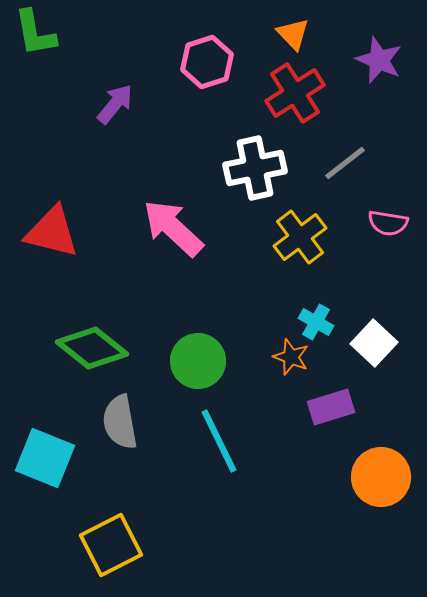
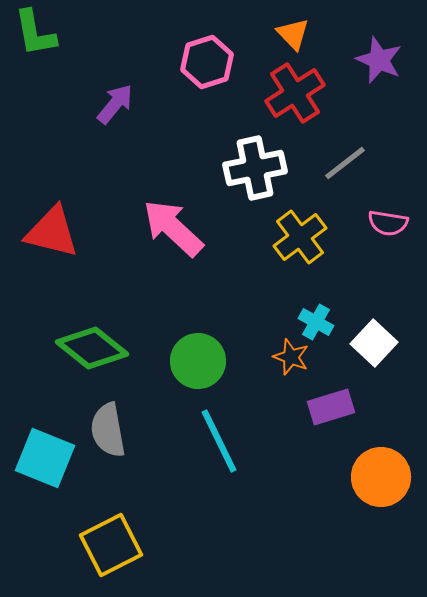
gray semicircle: moved 12 px left, 8 px down
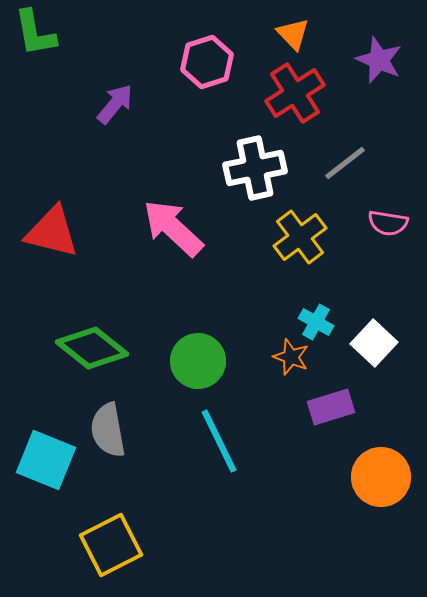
cyan square: moved 1 px right, 2 px down
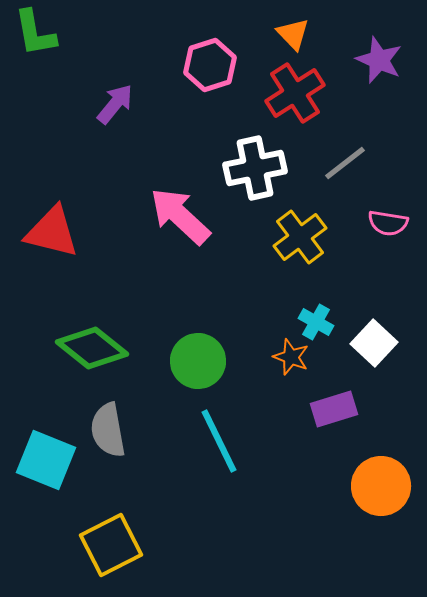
pink hexagon: moved 3 px right, 3 px down
pink arrow: moved 7 px right, 12 px up
purple rectangle: moved 3 px right, 2 px down
orange circle: moved 9 px down
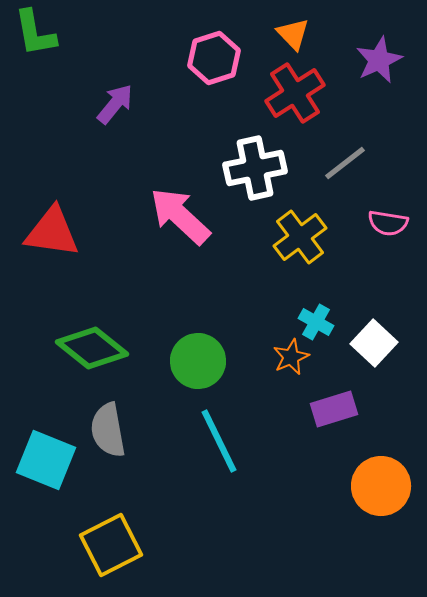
purple star: rotated 24 degrees clockwise
pink hexagon: moved 4 px right, 7 px up
red triangle: rotated 6 degrees counterclockwise
orange star: rotated 27 degrees clockwise
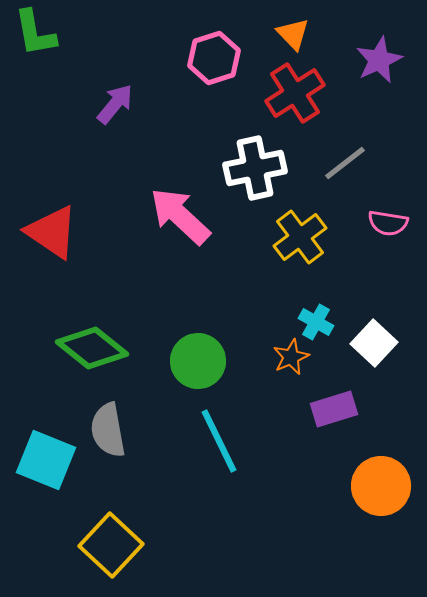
red triangle: rotated 26 degrees clockwise
yellow square: rotated 20 degrees counterclockwise
